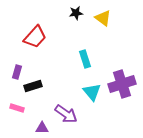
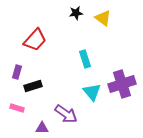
red trapezoid: moved 3 px down
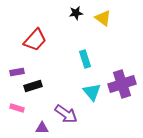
purple rectangle: rotated 64 degrees clockwise
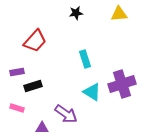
yellow triangle: moved 16 px right, 4 px up; rotated 42 degrees counterclockwise
red trapezoid: moved 1 px down
cyan triangle: rotated 18 degrees counterclockwise
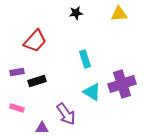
black rectangle: moved 4 px right, 5 px up
purple arrow: rotated 20 degrees clockwise
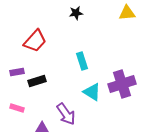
yellow triangle: moved 8 px right, 1 px up
cyan rectangle: moved 3 px left, 2 px down
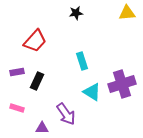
black rectangle: rotated 48 degrees counterclockwise
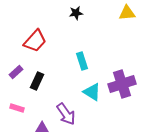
purple rectangle: moved 1 px left; rotated 32 degrees counterclockwise
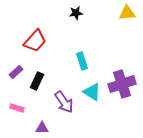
purple arrow: moved 2 px left, 12 px up
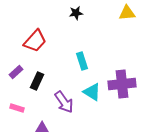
purple cross: rotated 12 degrees clockwise
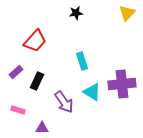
yellow triangle: rotated 42 degrees counterclockwise
pink rectangle: moved 1 px right, 2 px down
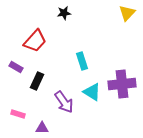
black star: moved 12 px left
purple rectangle: moved 5 px up; rotated 72 degrees clockwise
pink rectangle: moved 4 px down
